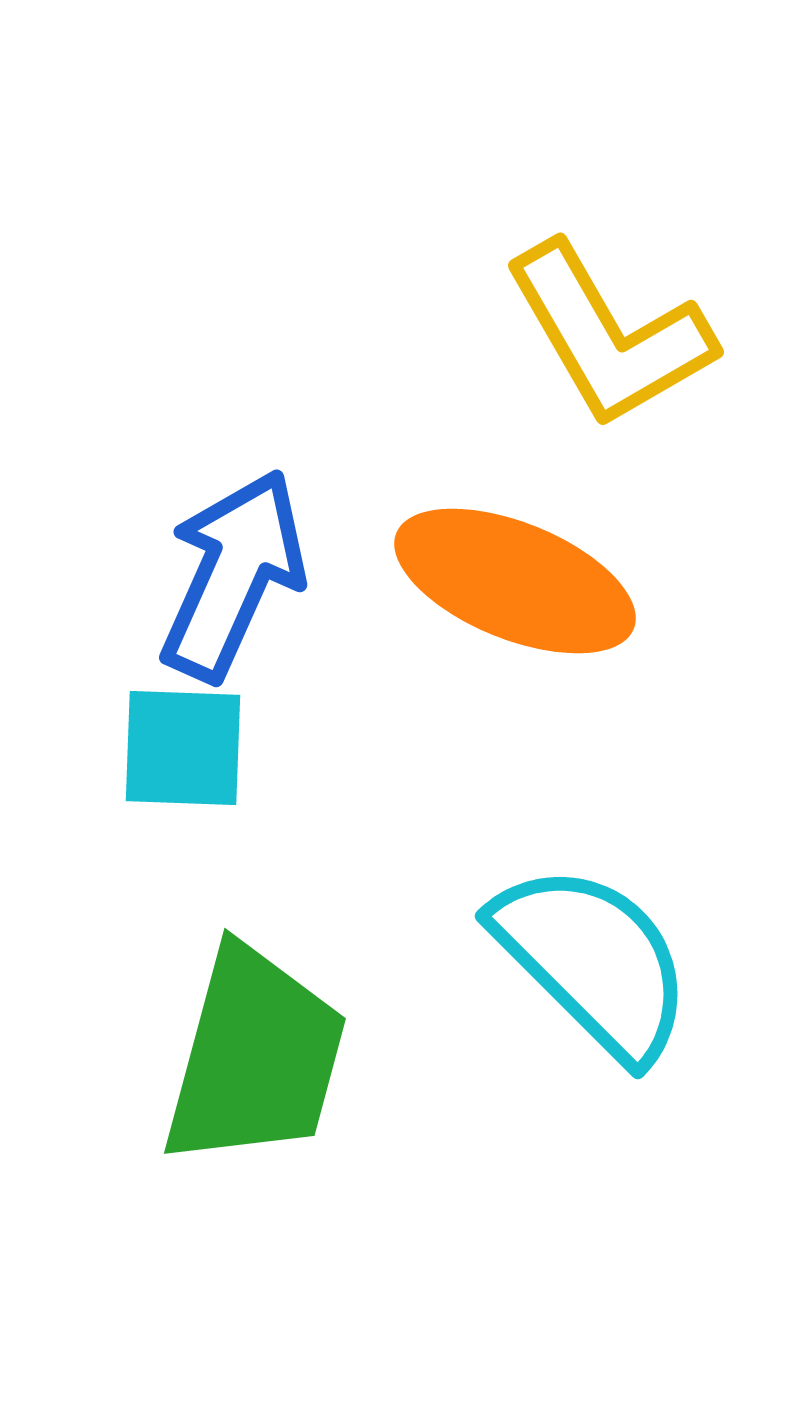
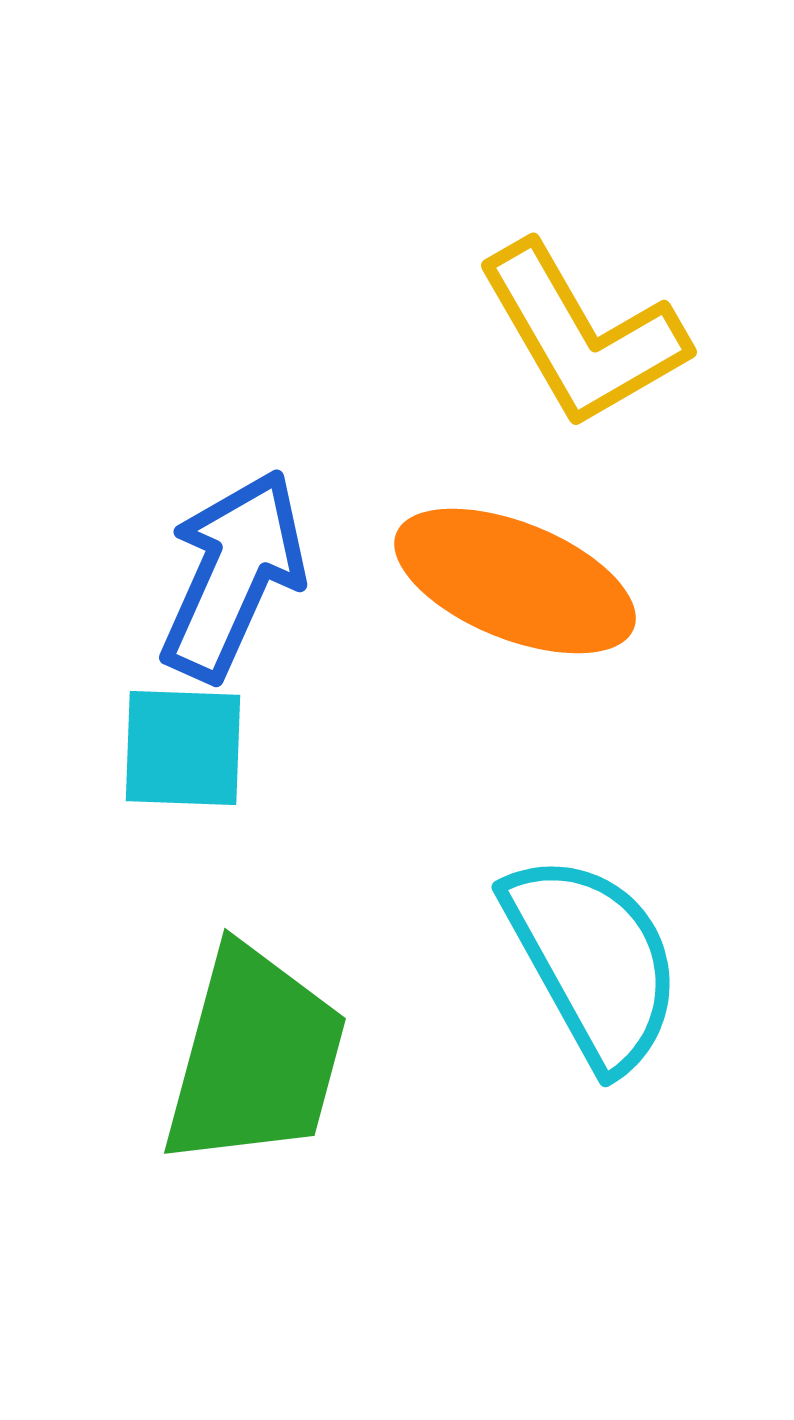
yellow L-shape: moved 27 px left
cyan semicircle: rotated 16 degrees clockwise
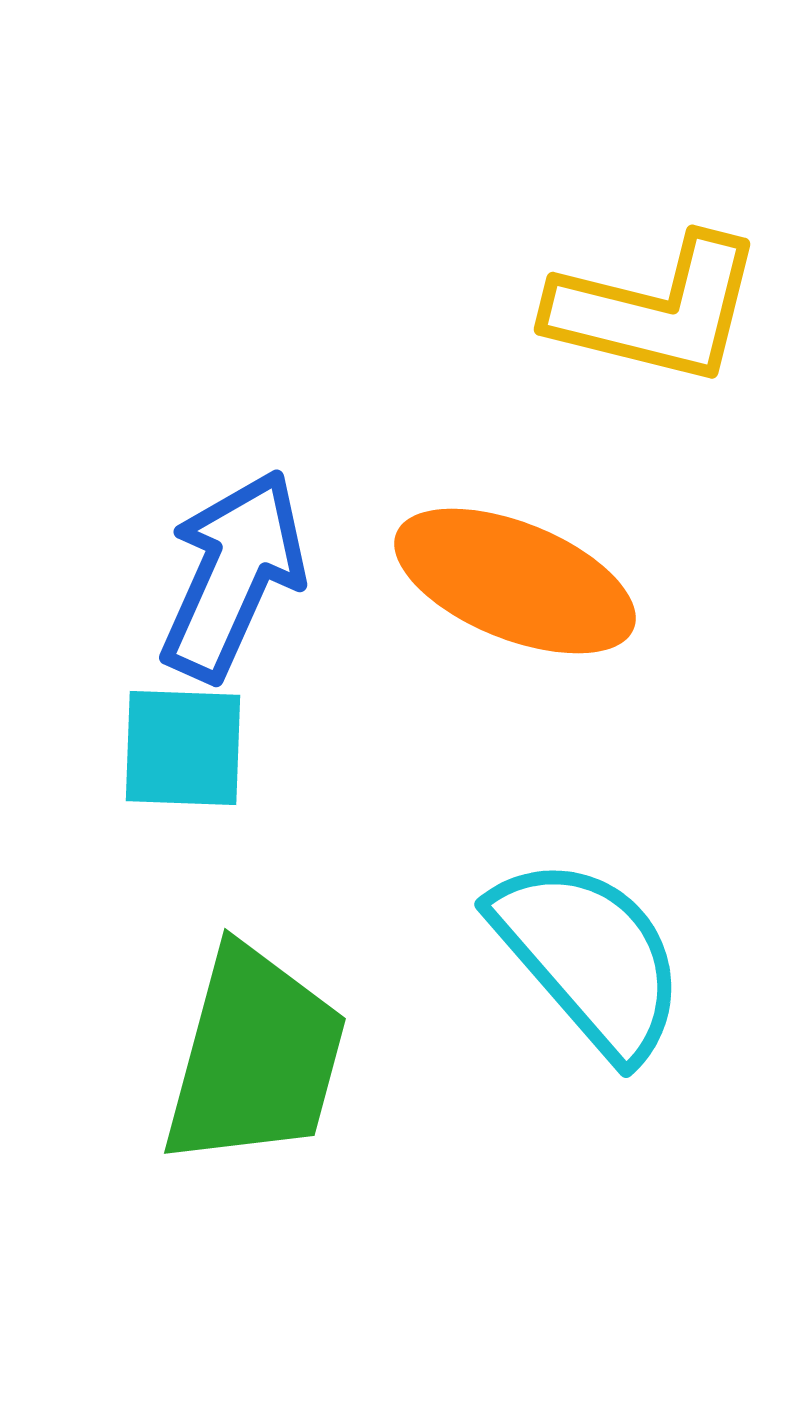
yellow L-shape: moved 74 px right, 25 px up; rotated 46 degrees counterclockwise
cyan semicircle: moved 4 px left, 4 px up; rotated 12 degrees counterclockwise
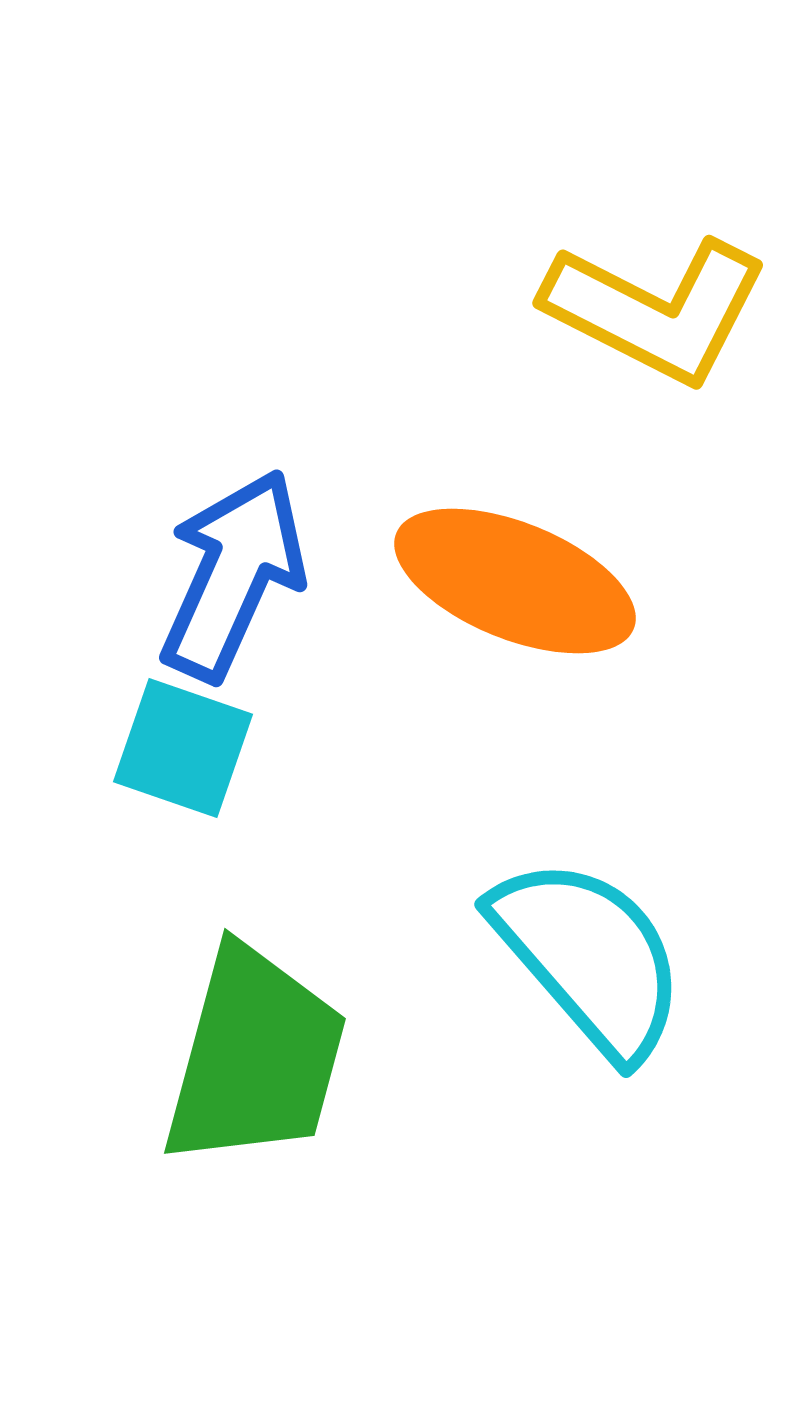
yellow L-shape: rotated 13 degrees clockwise
cyan square: rotated 17 degrees clockwise
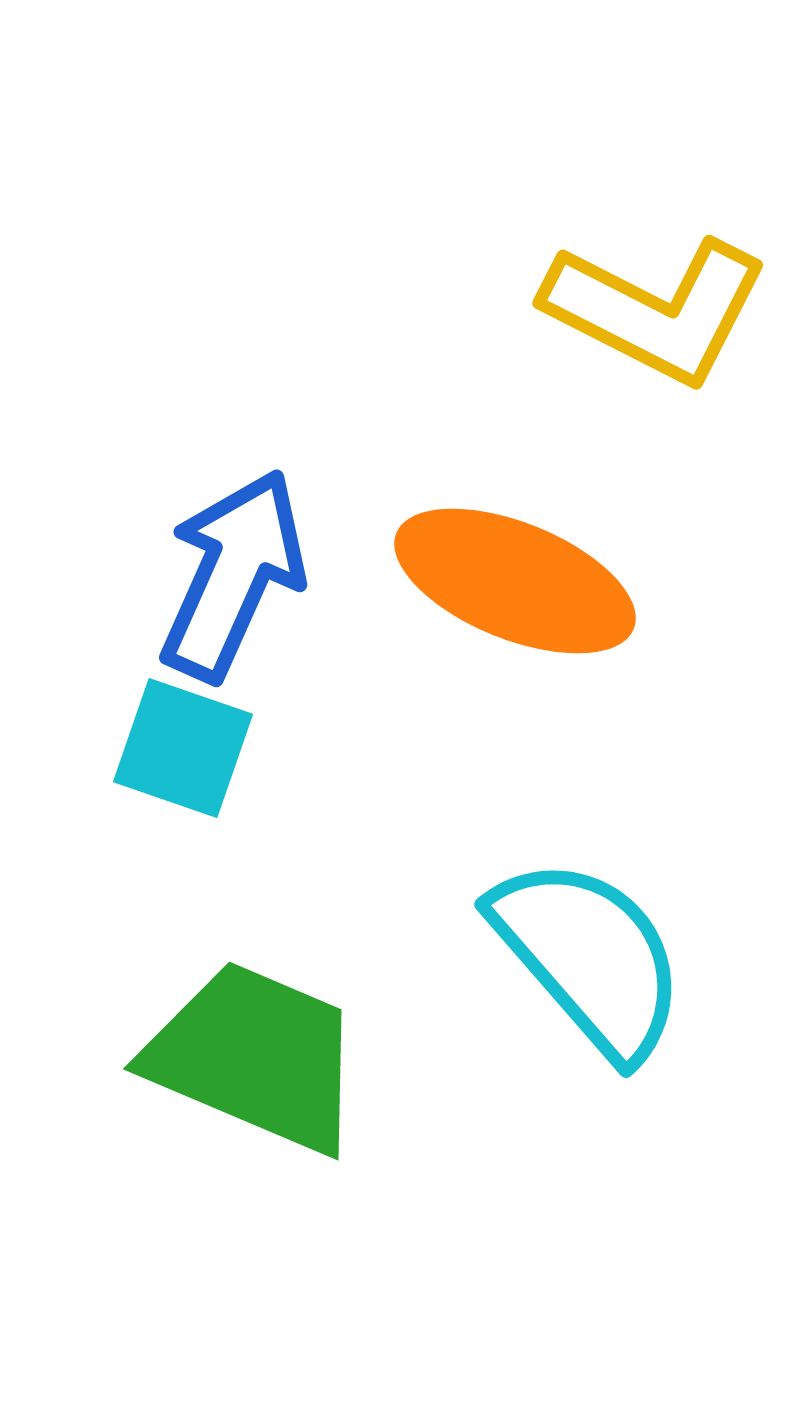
green trapezoid: rotated 82 degrees counterclockwise
